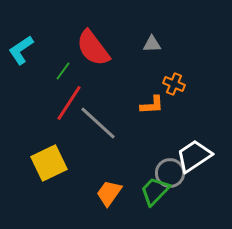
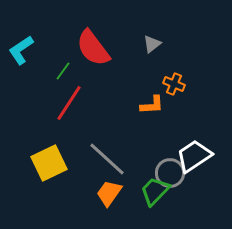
gray triangle: rotated 36 degrees counterclockwise
gray line: moved 9 px right, 36 px down
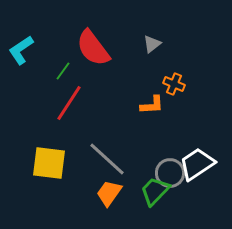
white trapezoid: moved 3 px right, 8 px down
yellow square: rotated 33 degrees clockwise
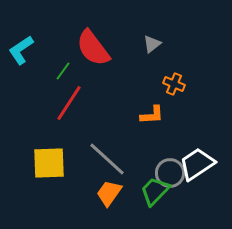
orange L-shape: moved 10 px down
yellow square: rotated 9 degrees counterclockwise
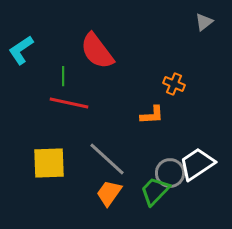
gray triangle: moved 52 px right, 22 px up
red semicircle: moved 4 px right, 3 px down
green line: moved 5 px down; rotated 36 degrees counterclockwise
red line: rotated 69 degrees clockwise
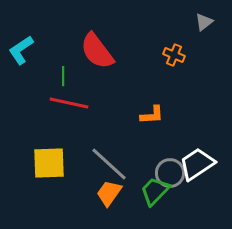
orange cross: moved 29 px up
gray line: moved 2 px right, 5 px down
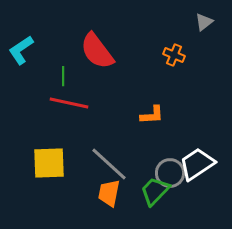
orange trapezoid: rotated 24 degrees counterclockwise
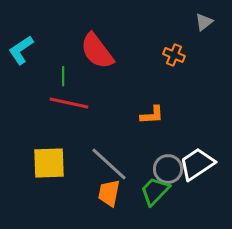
gray circle: moved 2 px left, 4 px up
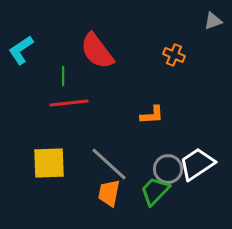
gray triangle: moved 9 px right, 1 px up; rotated 18 degrees clockwise
red line: rotated 18 degrees counterclockwise
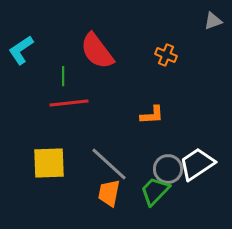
orange cross: moved 8 px left
